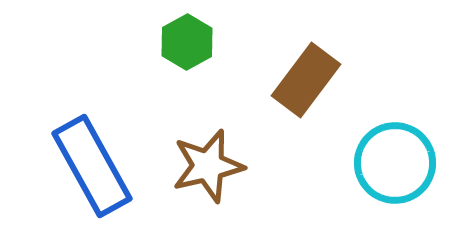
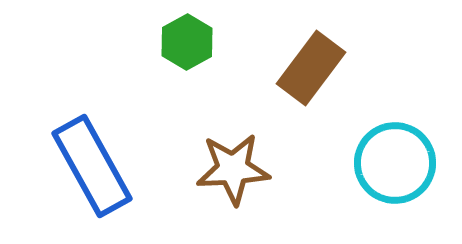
brown rectangle: moved 5 px right, 12 px up
brown star: moved 25 px right, 3 px down; rotated 10 degrees clockwise
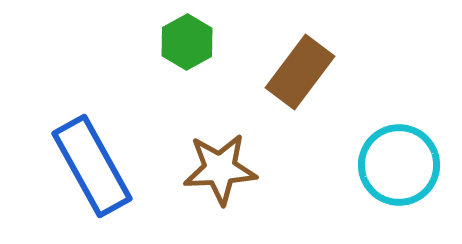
brown rectangle: moved 11 px left, 4 px down
cyan circle: moved 4 px right, 2 px down
brown star: moved 13 px left
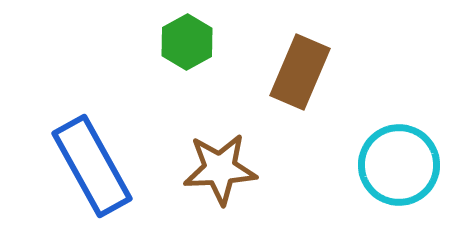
brown rectangle: rotated 14 degrees counterclockwise
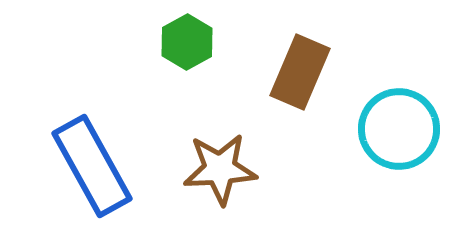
cyan circle: moved 36 px up
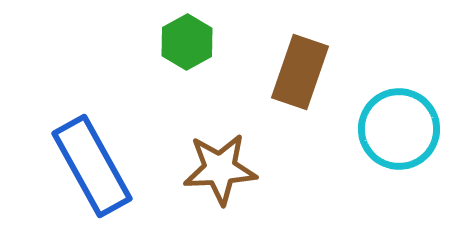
brown rectangle: rotated 4 degrees counterclockwise
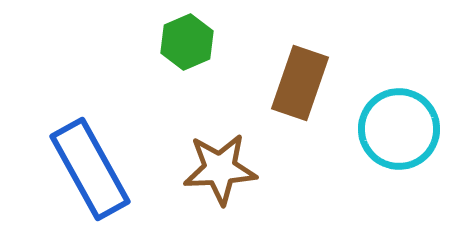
green hexagon: rotated 6 degrees clockwise
brown rectangle: moved 11 px down
blue rectangle: moved 2 px left, 3 px down
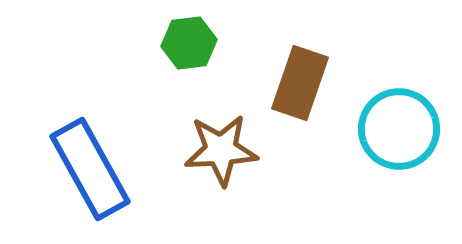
green hexagon: moved 2 px right, 1 px down; rotated 16 degrees clockwise
brown star: moved 1 px right, 19 px up
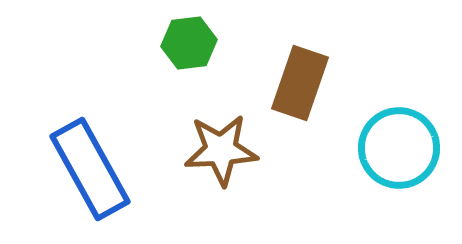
cyan circle: moved 19 px down
